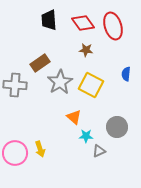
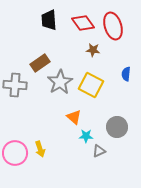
brown star: moved 7 px right
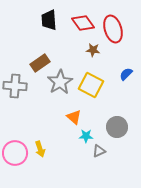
red ellipse: moved 3 px down
blue semicircle: rotated 40 degrees clockwise
gray cross: moved 1 px down
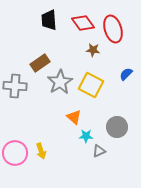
yellow arrow: moved 1 px right, 2 px down
